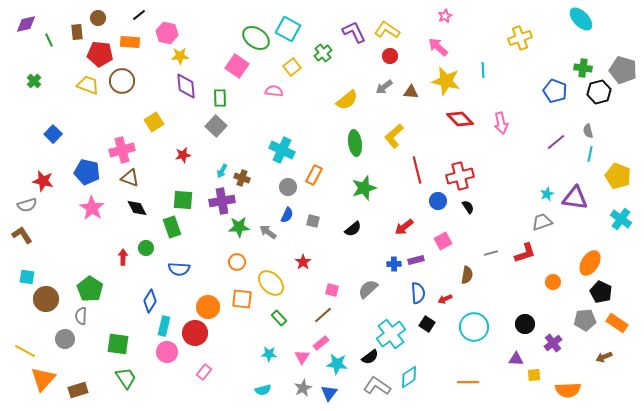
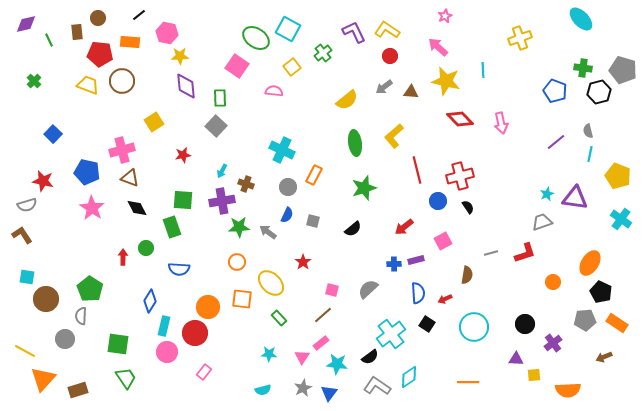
brown cross at (242, 178): moved 4 px right, 6 px down
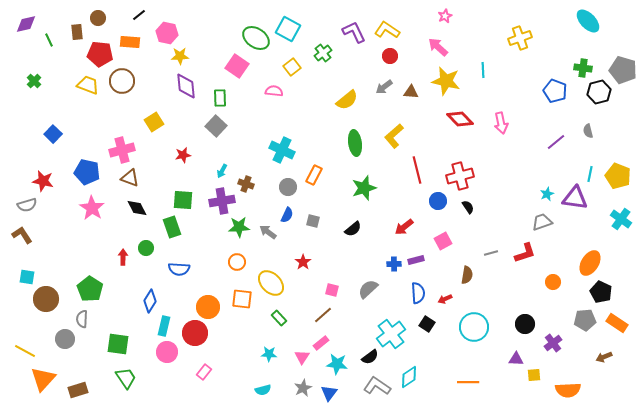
cyan ellipse at (581, 19): moved 7 px right, 2 px down
cyan line at (590, 154): moved 20 px down
gray semicircle at (81, 316): moved 1 px right, 3 px down
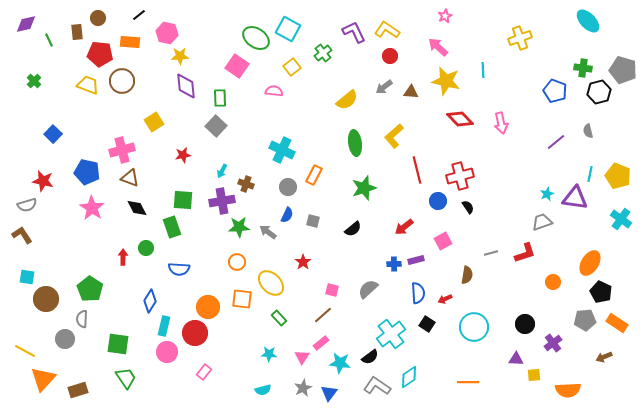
cyan star at (337, 364): moved 3 px right, 1 px up
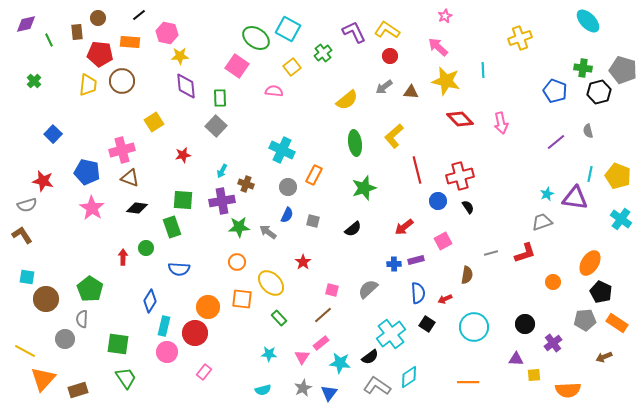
yellow trapezoid at (88, 85): rotated 75 degrees clockwise
black diamond at (137, 208): rotated 55 degrees counterclockwise
